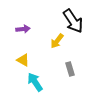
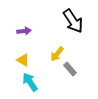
purple arrow: moved 1 px right, 2 px down
yellow arrow: moved 13 px down
gray rectangle: rotated 24 degrees counterclockwise
cyan arrow: moved 5 px left
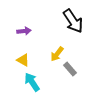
cyan arrow: moved 2 px right
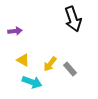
black arrow: moved 2 px up; rotated 15 degrees clockwise
purple arrow: moved 9 px left
yellow arrow: moved 7 px left, 10 px down
cyan arrow: rotated 144 degrees clockwise
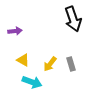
gray rectangle: moved 1 px right, 5 px up; rotated 24 degrees clockwise
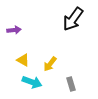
black arrow: rotated 55 degrees clockwise
purple arrow: moved 1 px left, 1 px up
gray rectangle: moved 20 px down
